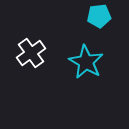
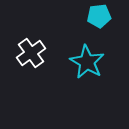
cyan star: moved 1 px right
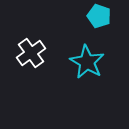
cyan pentagon: rotated 25 degrees clockwise
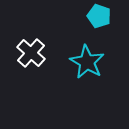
white cross: rotated 12 degrees counterclockwise
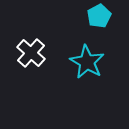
cyan pentagon: rotated 25 degrees clockwise
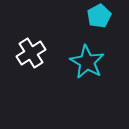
white cross: rotated 16 degrees clockwise
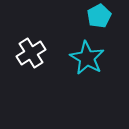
cyan star: moved 4 px up
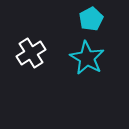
cyan pentagon: moved 8 px left, 3 px down
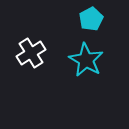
cyan star: moved 1 px left, 2 px down
